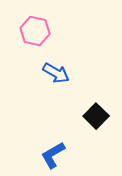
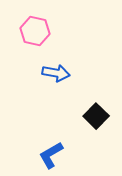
blue arrow: rotated 20 degrees counterclockwise
blue L-shape: moved 2 px left
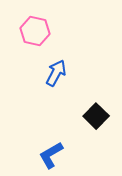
blue arrow: rotated 72 degrees counterclockwise
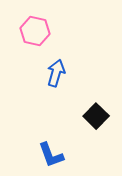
blue arrow: rotated 12 degrees counterclockwise
blue L-shape: rotated 80 degrees counterclockwise
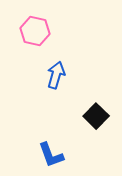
blue arrow: moved 2 px down
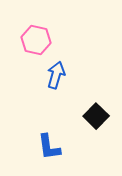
pink hexagon: moved 1 px right, 9 px down
blue L-shape: moved 2 px left, 8 px up; rotated 12 degrees clockwise
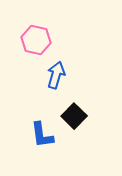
black square: moved 22 px left
blue L-shape: moved 7 px left, 12 px up
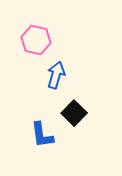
black square: moved 3 px up
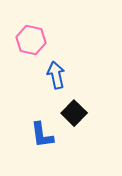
pink hexagon: moved 5 px left
blue arrow: rotated 28 degrees counterclockwise
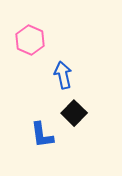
pink hexagon: moved 1 px left; rotated 12 degrees clockwise
blue arrow: moved 7 px right
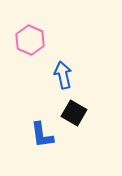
black square: rotated 15 degrees counterclockwise
